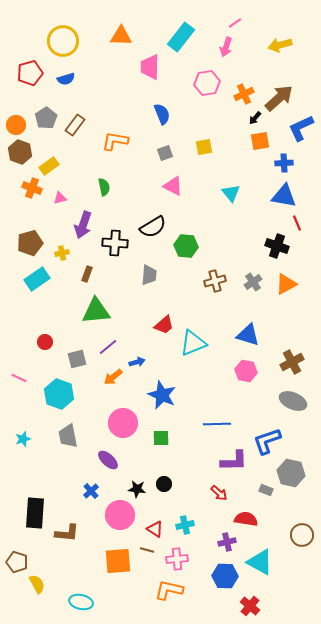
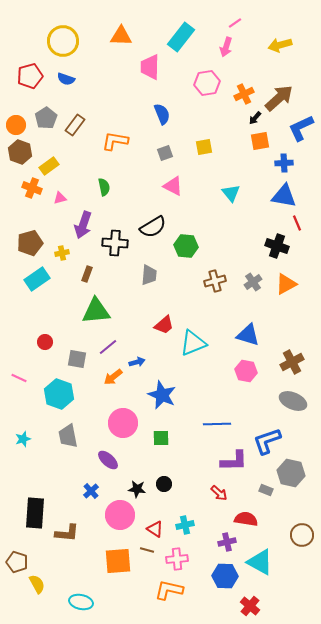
red pentagon at (30, 73): moved 3 px down
blue semicircle at (66, 79): rotated 36 degrees clockwise
gray square at (77, 359): rotated 24 degrees clockwise
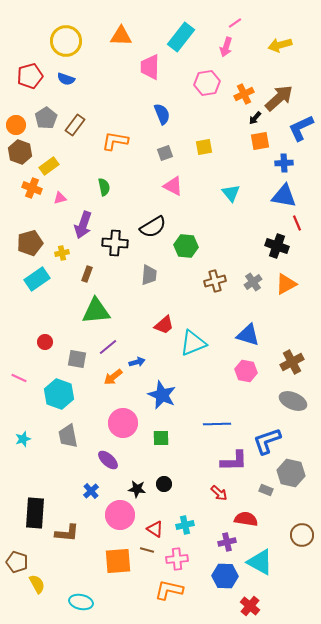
yellow circle at (63, 41): moved 3 px right
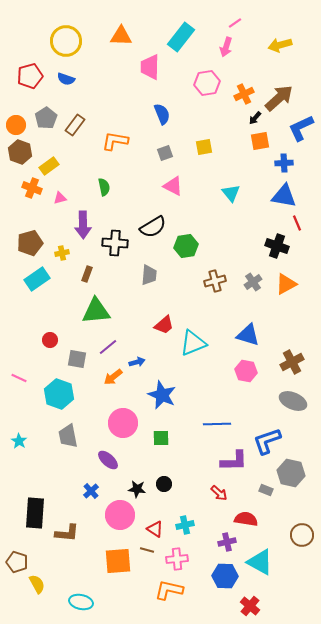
purple arrow at (83, 225): rotated 20 degrees counterclockwise
green hexagon at (186, 246): rotated 15 degrees counterclockwise
red circle at (45, 342): moved 5 px right, 2 px up
cyan star at (23, 439): moved 4 px left, 2 px down; rotated 21 degrees counterclockwise
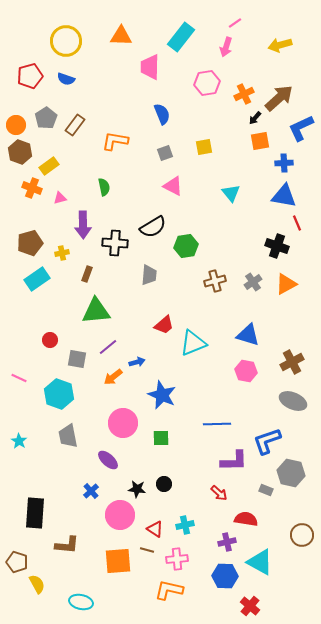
brown L-shape at (67, 533): moved 12 px down
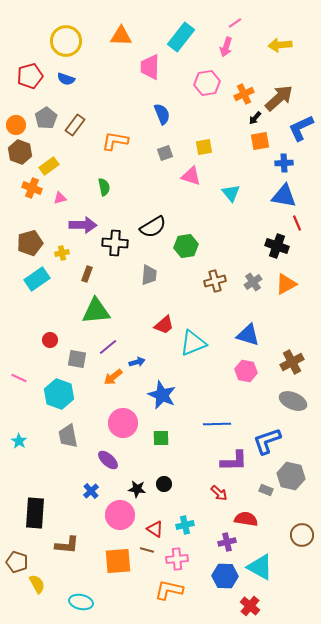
yellow arrow at (280, 45): rotated 10 degrees clockwise
pink triangle at (173, 186): moved 18 px right, 10 px up; rotated 10 degrees counterclockwise
purple arrow at (83, 225): rotated 88 degrees counterclockwise
gray hexagon at (291, 473): moved 3 px down
cyan triangle at (260, 562): moved 5 px down
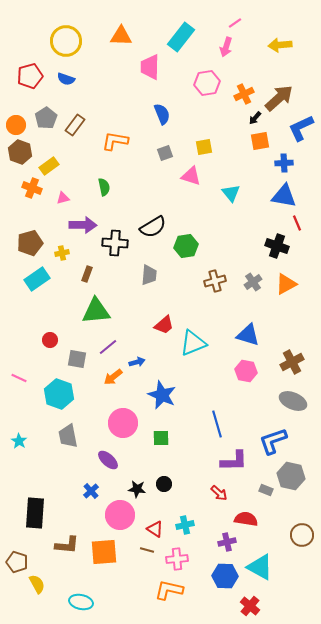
pink triangle at (60, 198): moved 3 px right
blue line at (217, 424): rotated 76 degrees clockwise
blue L-shape at (267, 441): moved 6 px right
orange square at (118, 561): moved 14 px left, 9 px up
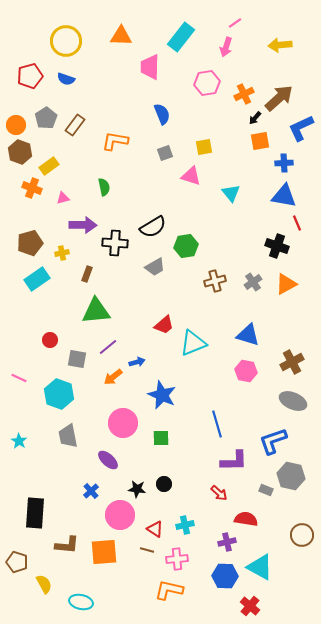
gray trapezoid at (149, 275): moved 6 px right, 8 px up; rotated 55 degrees clockwise
yellow semicircle at (37, 584): moved 7 px right
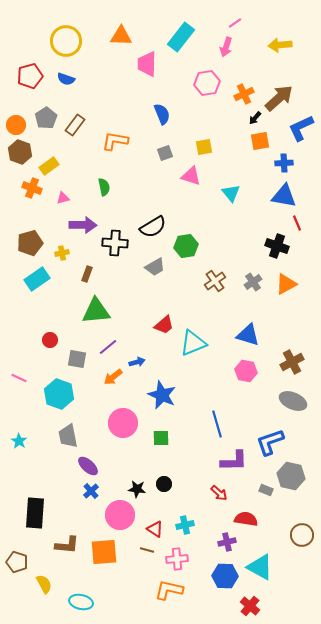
pink trapezoid at (150, 67): moved 3 px left, 3 px up
brown cross at (215, 281): rotated 20 degrees counterclockwise
blue L-shape at (273, 441): moved 3 px left, 1 px down
purple ellipse at (108, 460): moved 20 px left, 6 px down
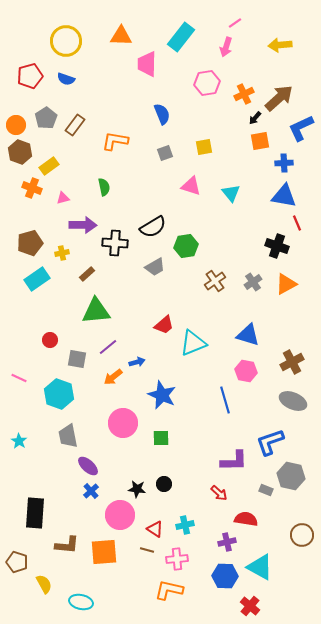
pink triangle at (191, 176): moved 10 px down
brown rectangle at (87, 274): rotated 28 degrees clockwise
blue line at (217, 424): moved 8 px right, 24 px up
